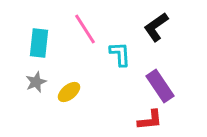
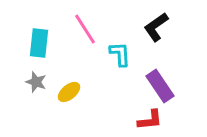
gray star: rotated 30 degrees counterclockwise
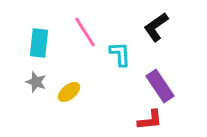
pink line: moved 3 px down
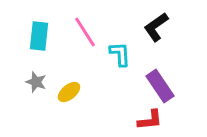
cyan rectangle: moved 7 px up
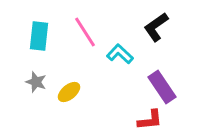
cyan L-shape: rotated 44 degrees counterclockwise
purple rectangle: moved 2 px right, 1 px down
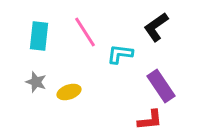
cyan L-shape: rotated 36 degrees counterclockwise
purple rectangle: moved 1 px left, 1 px up
yellow ellipse: rotated 20 degrees clockwise
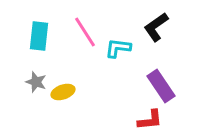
cyan L-shape: moved 2 px left, 6 px up
yellow ellipse: moved 6 px left
